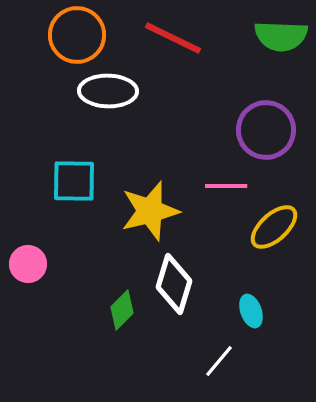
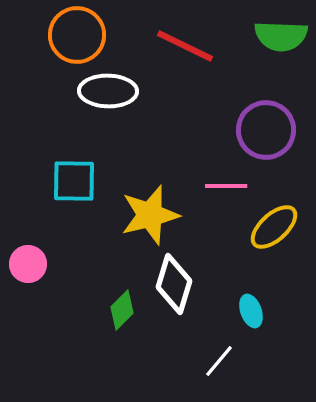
red line: moved 12 px right, 8 px down
yellow star: moved 4 px down
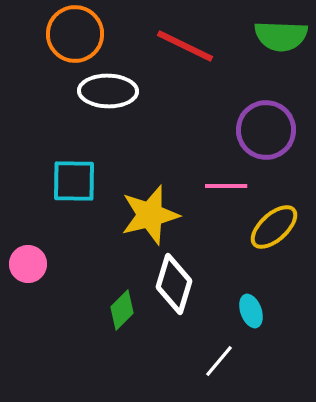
orange circle: moved 2 px left, 1 px up
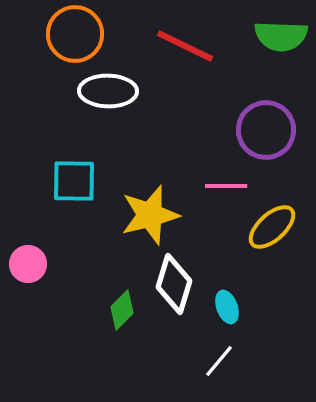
yellow ellipse: moved 2 px left
cyan ellipse: moved 24 px left, 4 px up
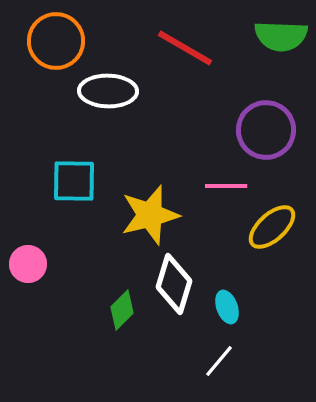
orange circle: moved 19 px left, 7 px down
red line: moved 2 px down; rotated 4 degrees clockwise
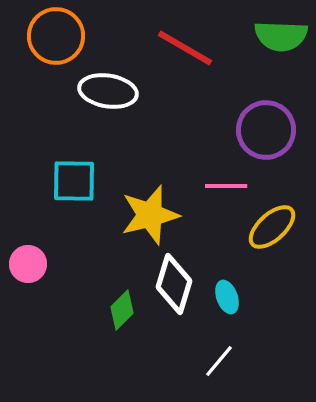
orange circle: moved 5 px up
white ellipse: rotated 8 degrees clockwise
cyan ellipse: moved 10 px up
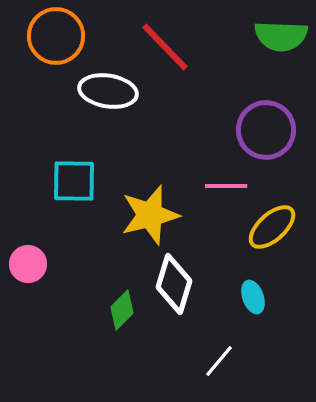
red line: moved 20 px left, 1 px up; rotated 16 degrees clockwise
cyan ellipse: moved 26 px right
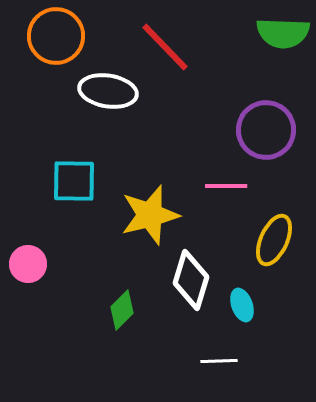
green semicircle: moved 2 px right, 3 px up
yellow ellipse: moved 2 px right, 13 px down; rotated 24 degrees counterclockwise
white diamond: moved 17 px right, 4 px up
cyan ellipse: moved 11 px left, 8 px down
white line: rotated 48 degrees clockwise
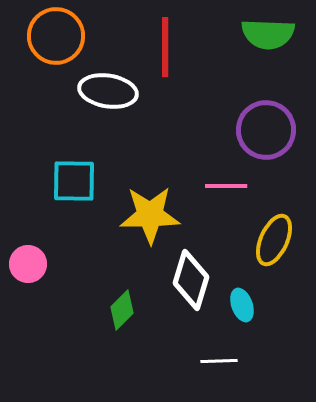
green semicircle: moved 15 px left, 1 px down
red line: rotated 44 degrees clockwise
yellow star: rotated 14 degrees clockwise
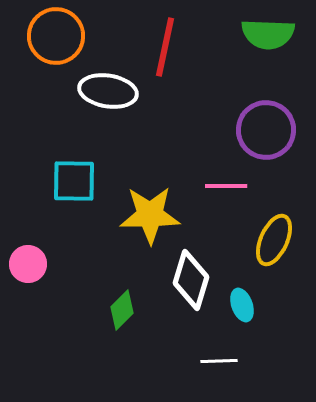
red line: rotated 12 degrees clockwise
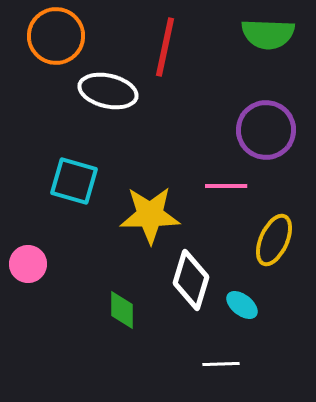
white ellipse: rotated 4 degrees clockwise
cyan square: rotated 15 degrees clockwise
cyan ellipse: rotated 32 degrees counterclockwise
green diamond: rotated 45 degrees counterclockwise
white line: moved 2 px right, 3 px down
